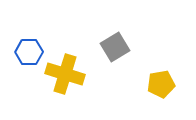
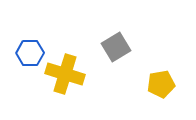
gray square: moved 1 px right
blue hexagon: moved 1 px right, 1 px down
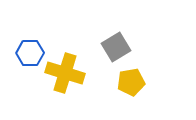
yellow cross: moved 1 px up
yellow pentagon: moved 30 px left, 2 px up
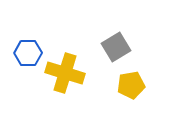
blue hexagon: moved 2 px left
yellow pentagon: moved 3 px down
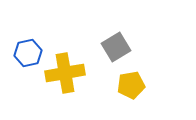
blue hexagon: rotated 12 degrees counterclockwise
yellow cross: rotated 27 degrees counterclockwise
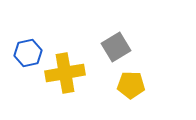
yellow pentagon: rotated 12 degrees clockwise
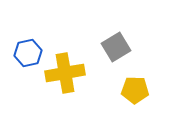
yellow pentagon: moved 4 px right, 5 px down
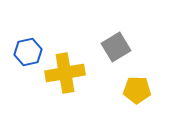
blue hexagon: moved 1 px up
yellow pentagon: moved 2 px right
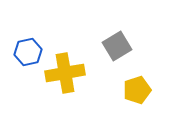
gray square: moved 1 px right, 1 px up
yellow pentagon: rotated 20 degrees counterclockwise
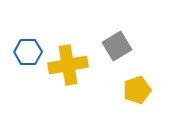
blue hexagon: rotated 12 degrees clockwise
yellow cross: moved 3 px right, 8 px up
